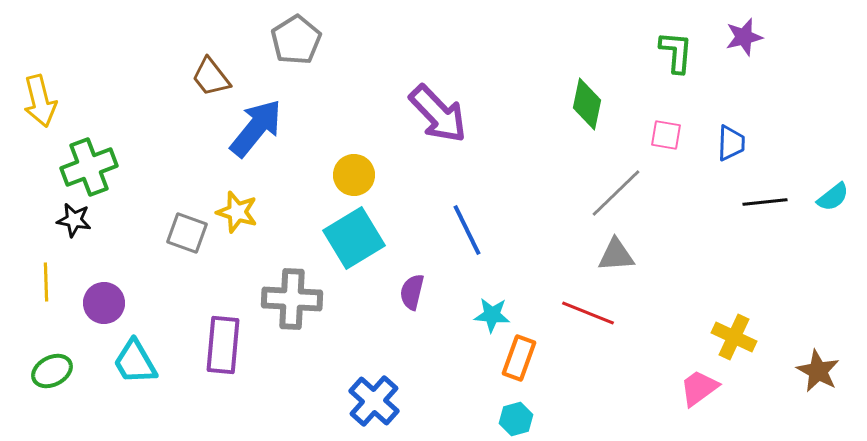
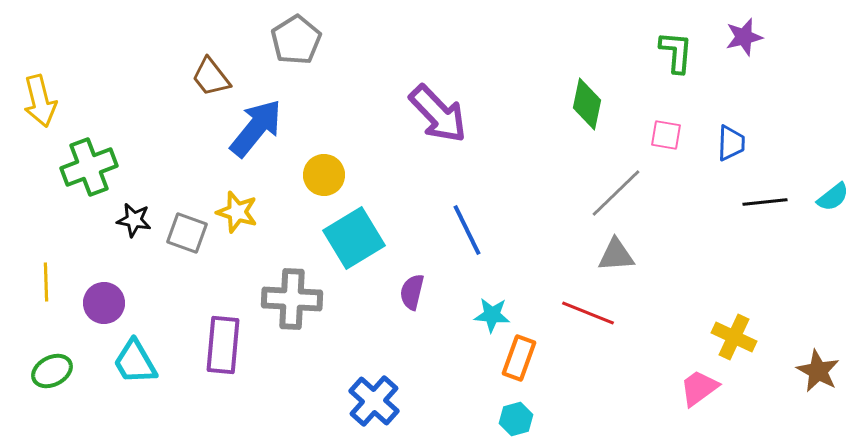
yellow circle: moved 30 px left
black star: moved 60 px right
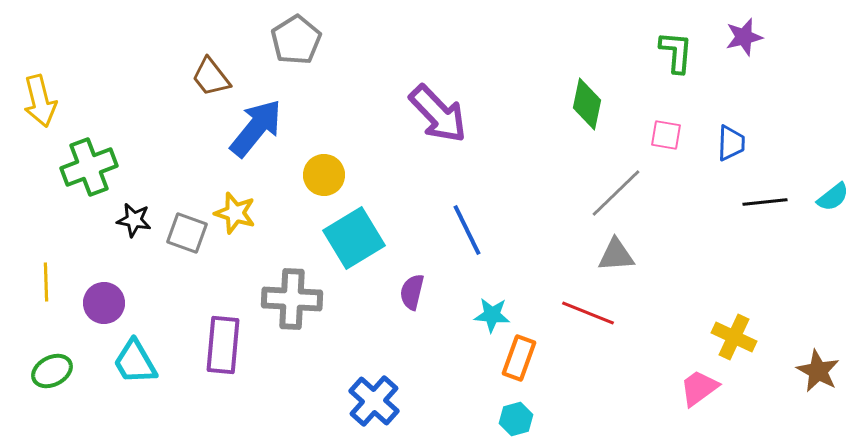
yellow star: moved 2 px left, 1 px down
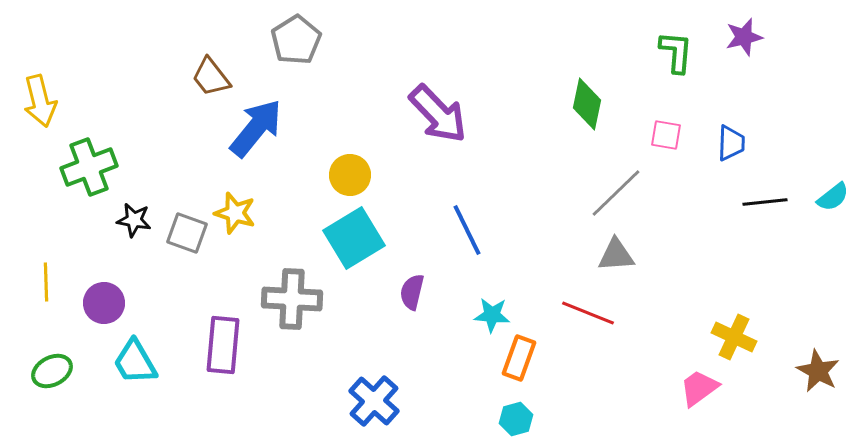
yellow circle: moved 26 px right
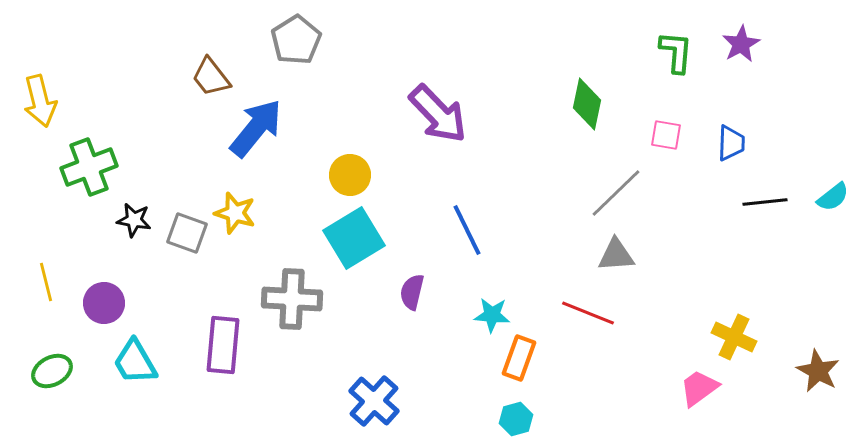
purple star: moved 3 px left, 7 px down; rotated 15 degrees counterclockwise
yellow line: rotated 12 degrees counterclockwise
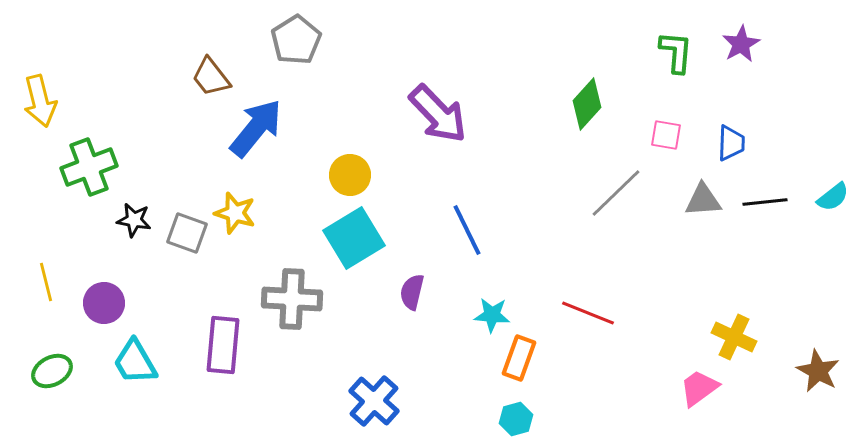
green diamond: rotated 30 degrees clockwise
gray triangle: moved 87 px right, 55 px up
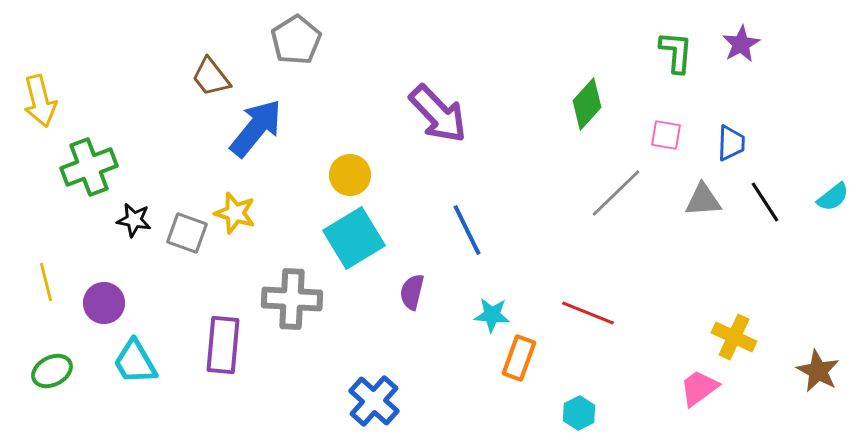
black line: rotated 63 degrees clockwise
cyan hexagon: moved 63 px right, 6 px up; rotated 12 degrees counterclockwise
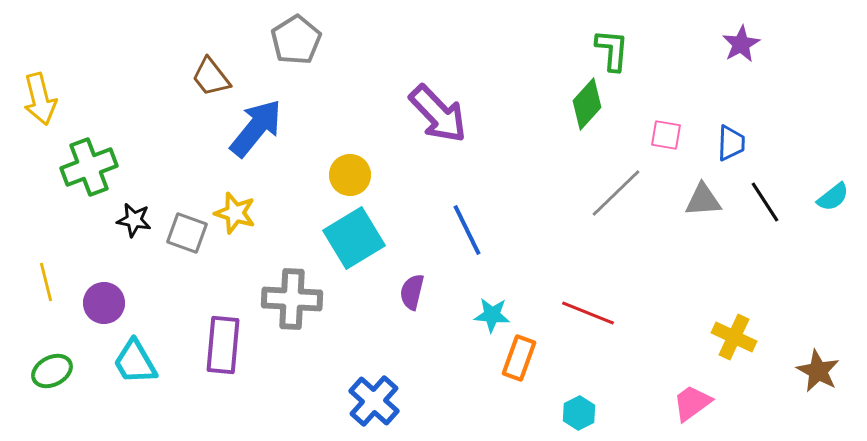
green L-shape: moved 64 px left, 2 px up
yellow arrow: moved 2 px up
pink trapezoid: moved 7 px left, 15 px down
